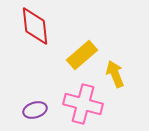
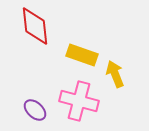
yellow rectangle: rotated 60 degrees clockwise
pink cross: moved 4 px left, 3 px up
purple ellipse: rotated 60 degrees clockwise
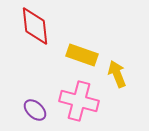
yellow arrow: moved 2 px right
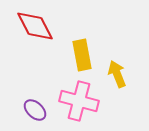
red diamond: rotated 21 degrees counterclockwise
yellow rectangle: rotated 60 degrees clockwise
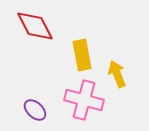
pink cross: moved 5 px right, 1 px up
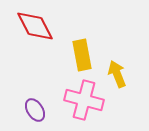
purple ellipse: rotated 15 degrees clockwise
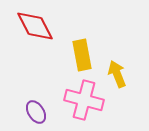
purple ellipse: moved 1 px right, 2 px down
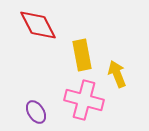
red diamond: moved 3 px right, 1 px up
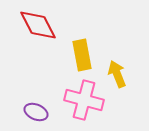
purple ellipse: rotated 35 degrees counterclockwise
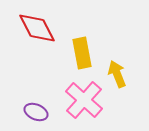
red diamond: moved 1 px left, 3 px down
yellow rectangle: moved 2 px up
pink cross: rotated 27 degrees clockwise
